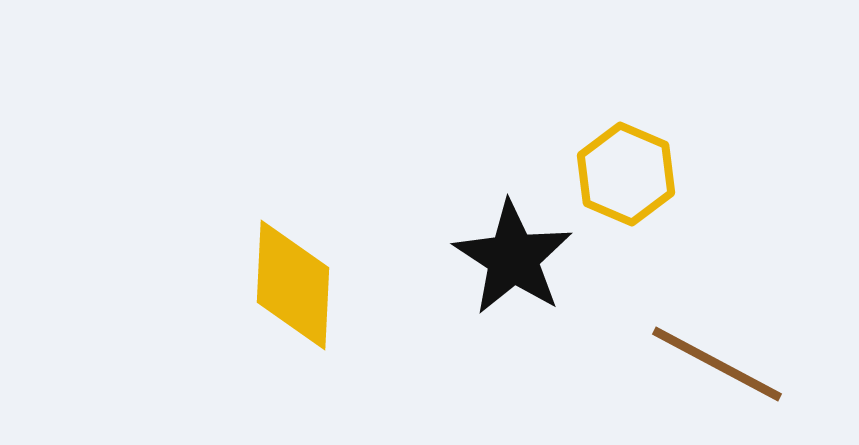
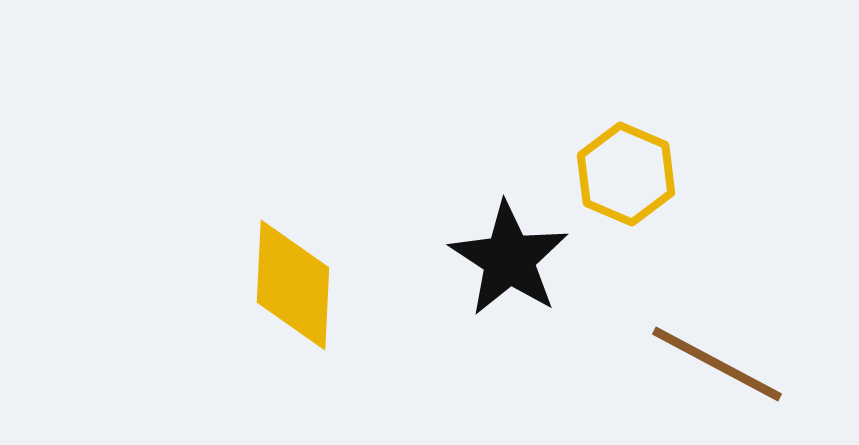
black star: moved 4 px left, 1 px down
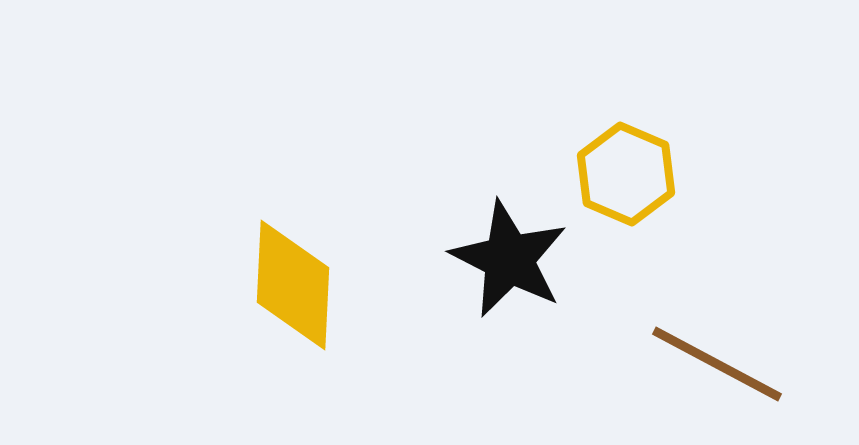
black star: rotated 6 degrees counterclockwise
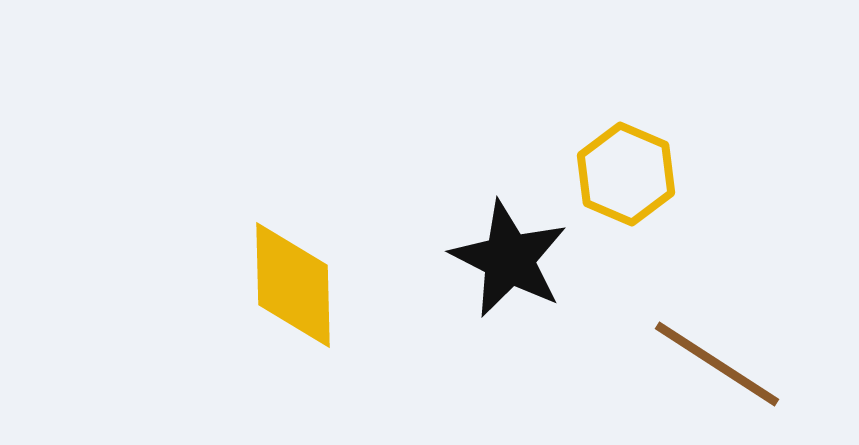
yellow diamond: rotated 4 degrees counterclockwise
brown line: rotated 5 degrees clockwise
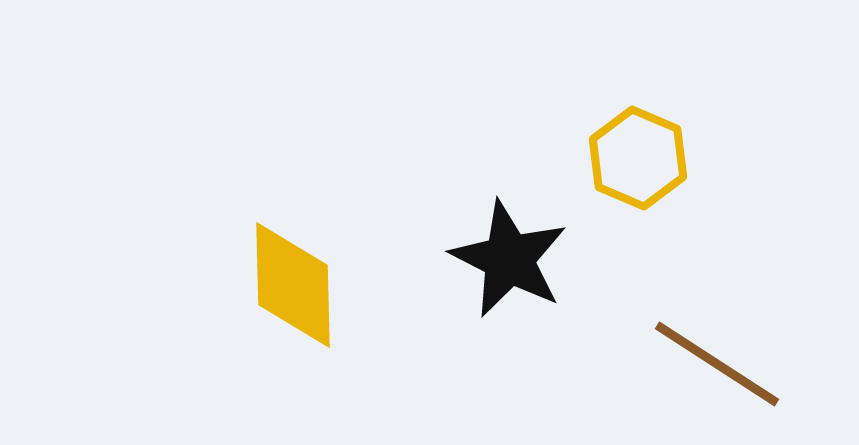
yellow hexagon: moved 12 px right, 16 px up
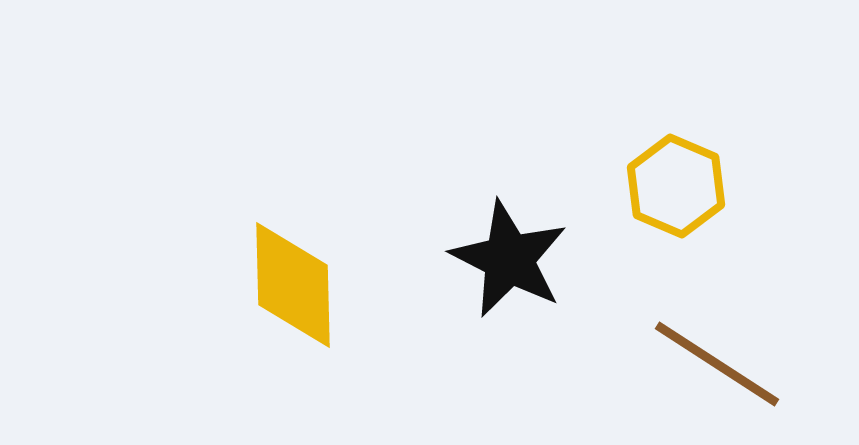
yellow hexagon: moved 38 px right, 28 px down
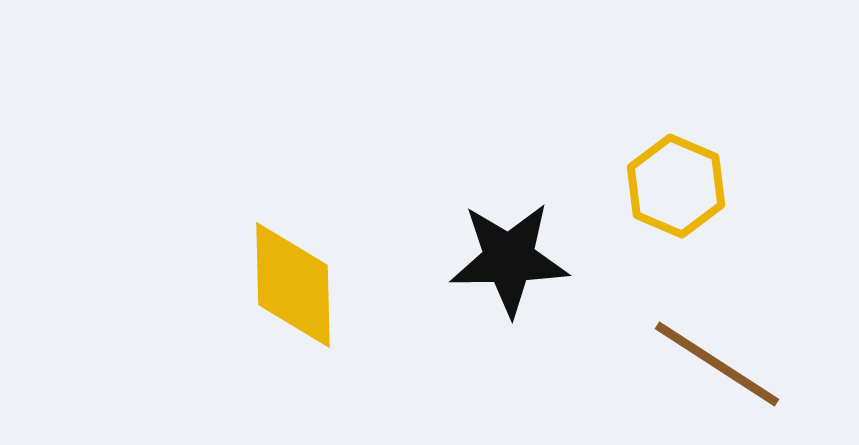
black star: rotated 28 degrees counterclockwise
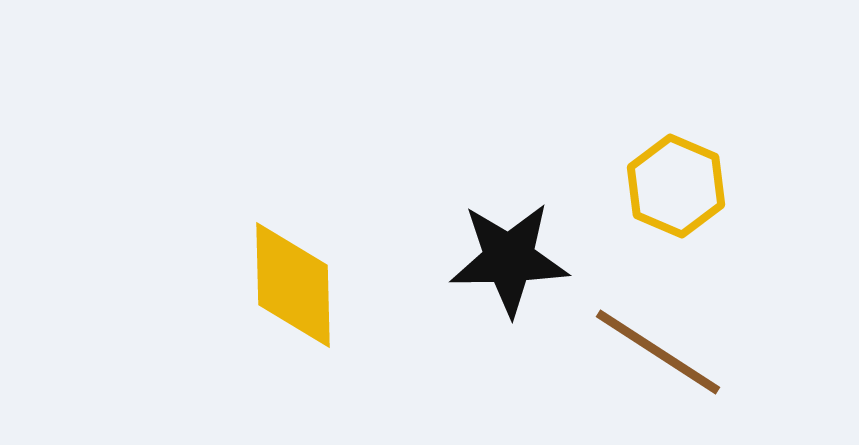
brown line: moved 59 px left, 12 px up
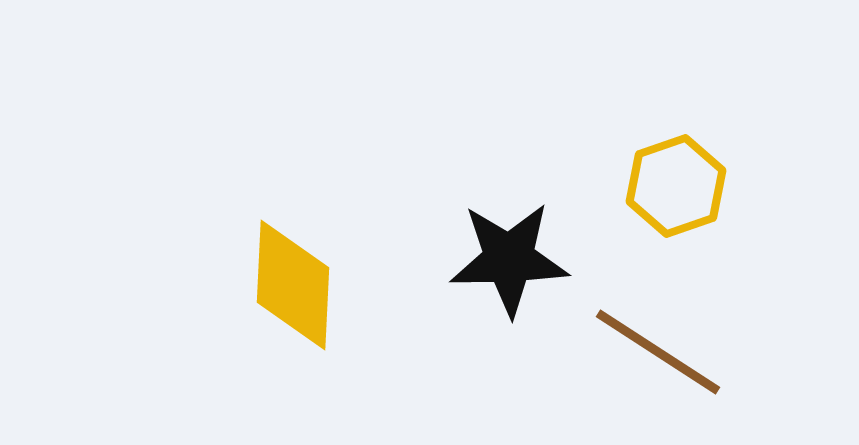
yellow hexagon: rotated 18 degrees clockwise
yellow diamond: rotated 4 degrees clockwise
